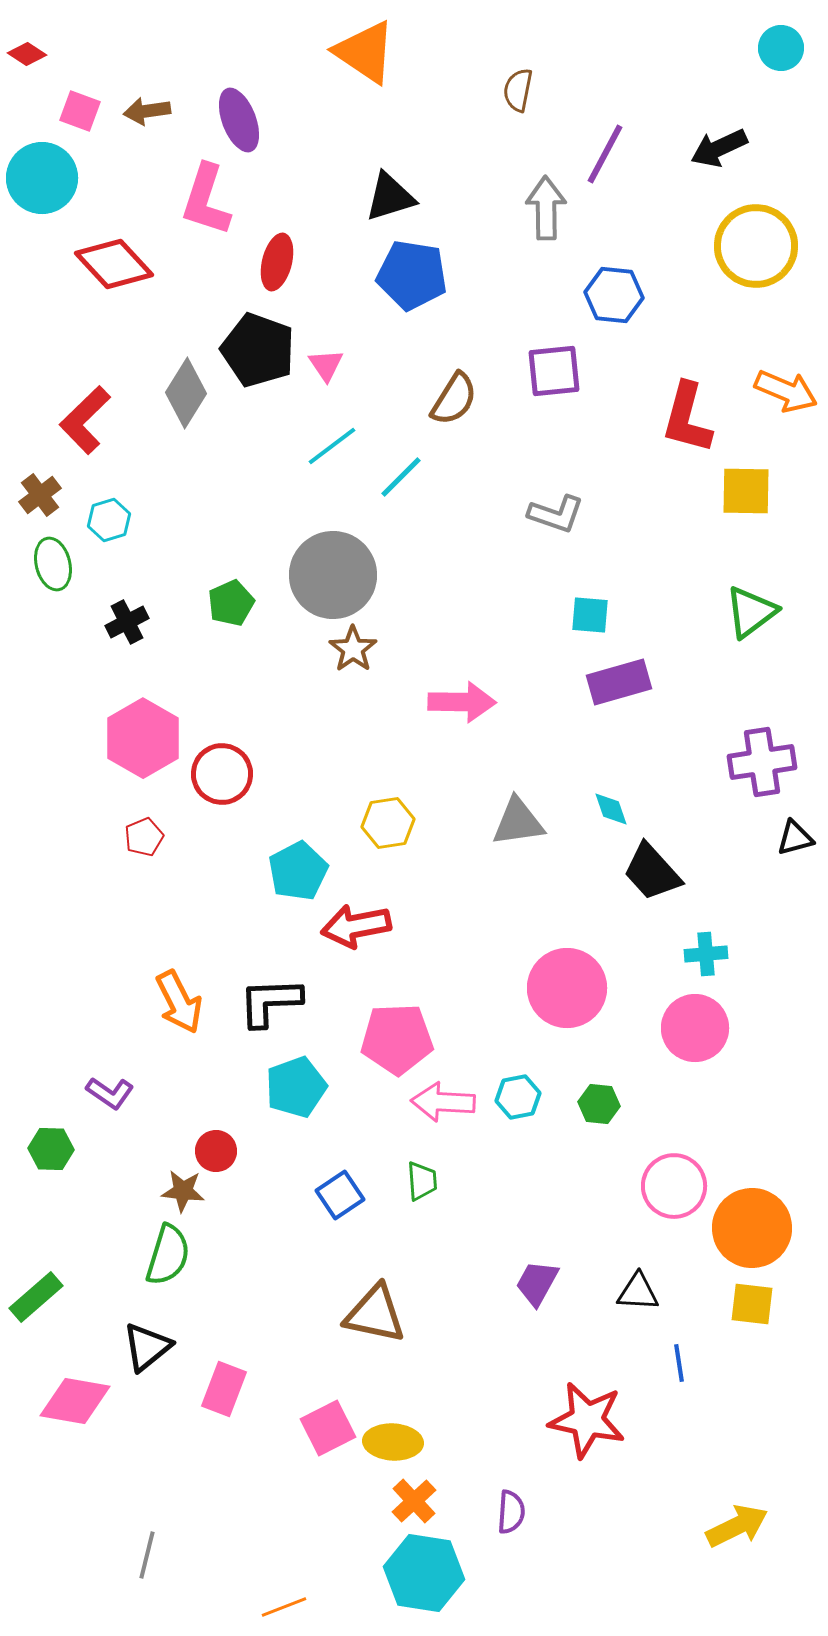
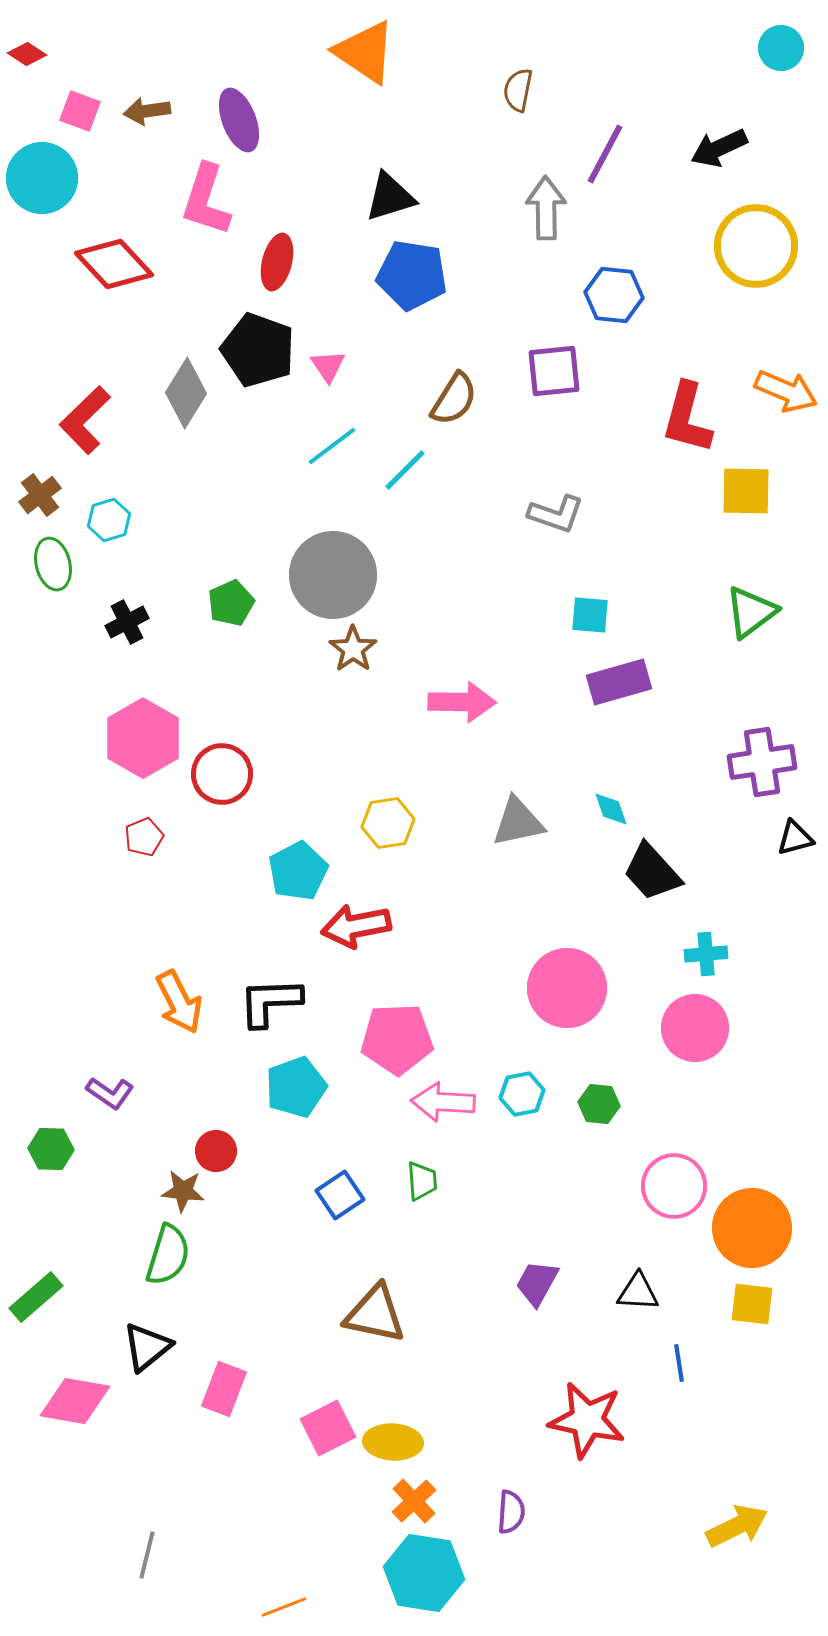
pink triangle at (326, 365): moved 2 px right, 1 px down
cyan line at (401, 477): moved 4 px right, 7 px up
gray triangle at (518, 822): rotated 4 degrees counterclockwise
cyan hexagon at (518, 1097): moved 4 px right, 3 px up
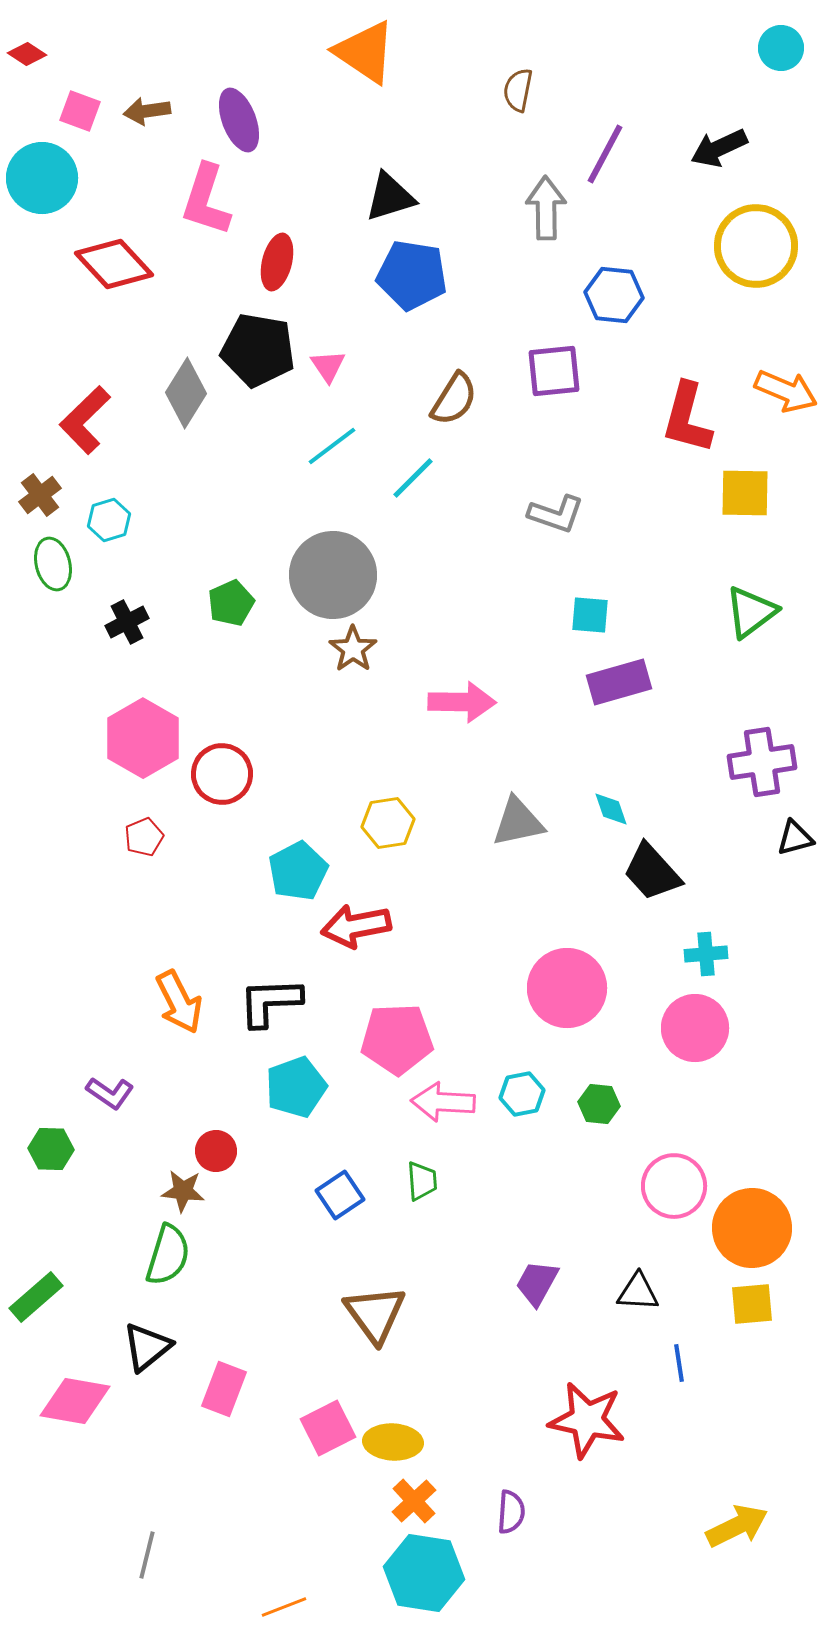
black pentagon at (258, 350): rotated 10 degrees counterclockwise
cyan line at (405, 470): moved 8 px right, 8 px down
yellow square at (746, 491): moved 1 px left, 2 px down
yellow square at (752, 1304): rotated 12 degrees counterclockwise
brown triangle at (375, 1314): rotated 42 degrees clockwise
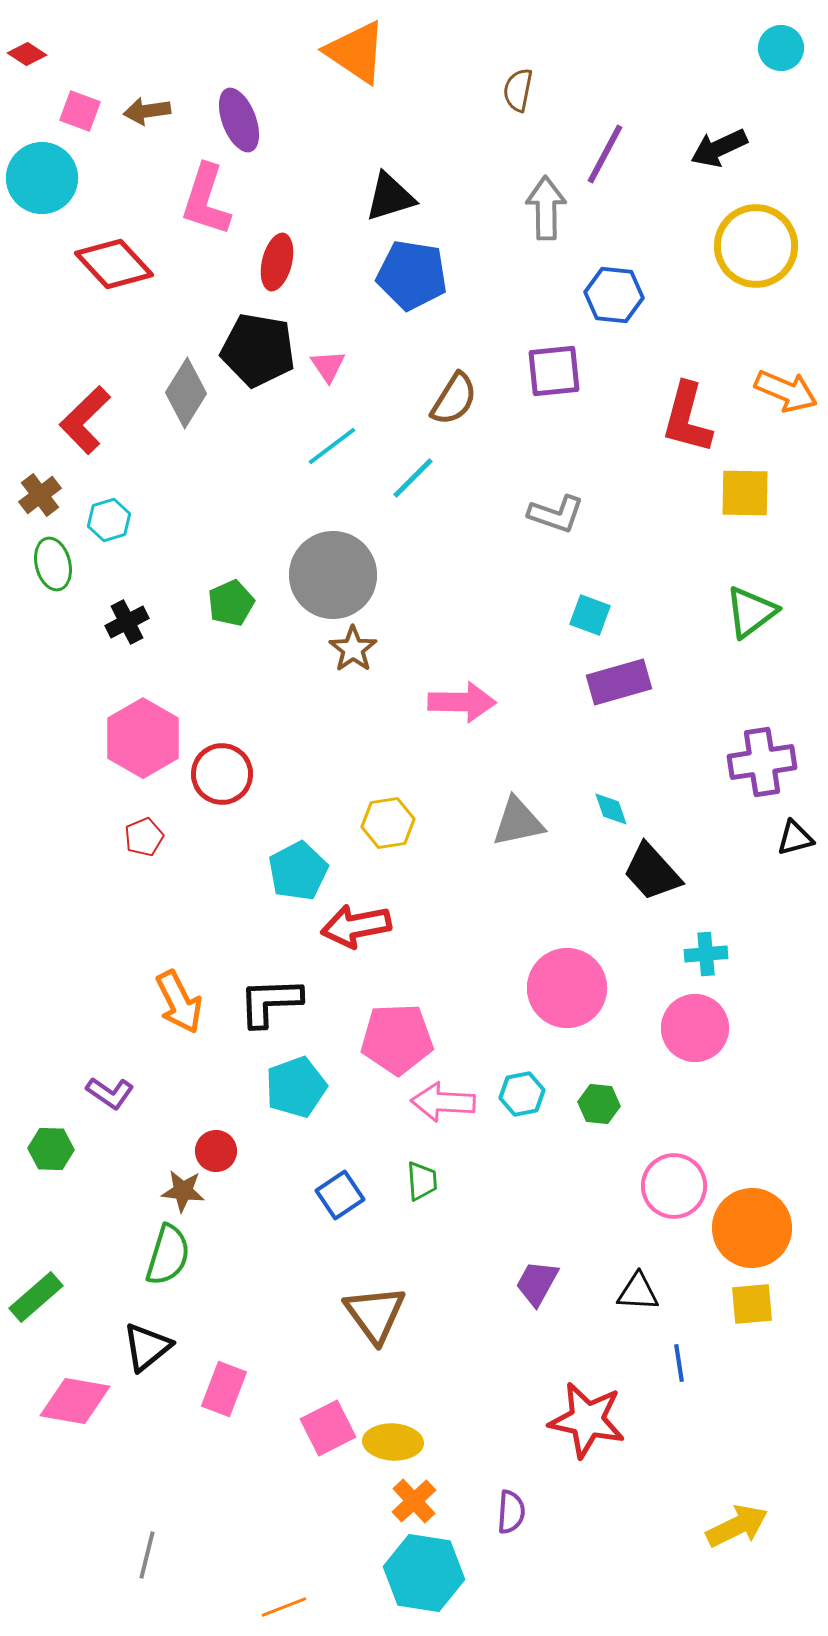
orange triangle at (365, 52): moved 9 px left
cyan square at (590, 615): rotated 15 degrees clockwise
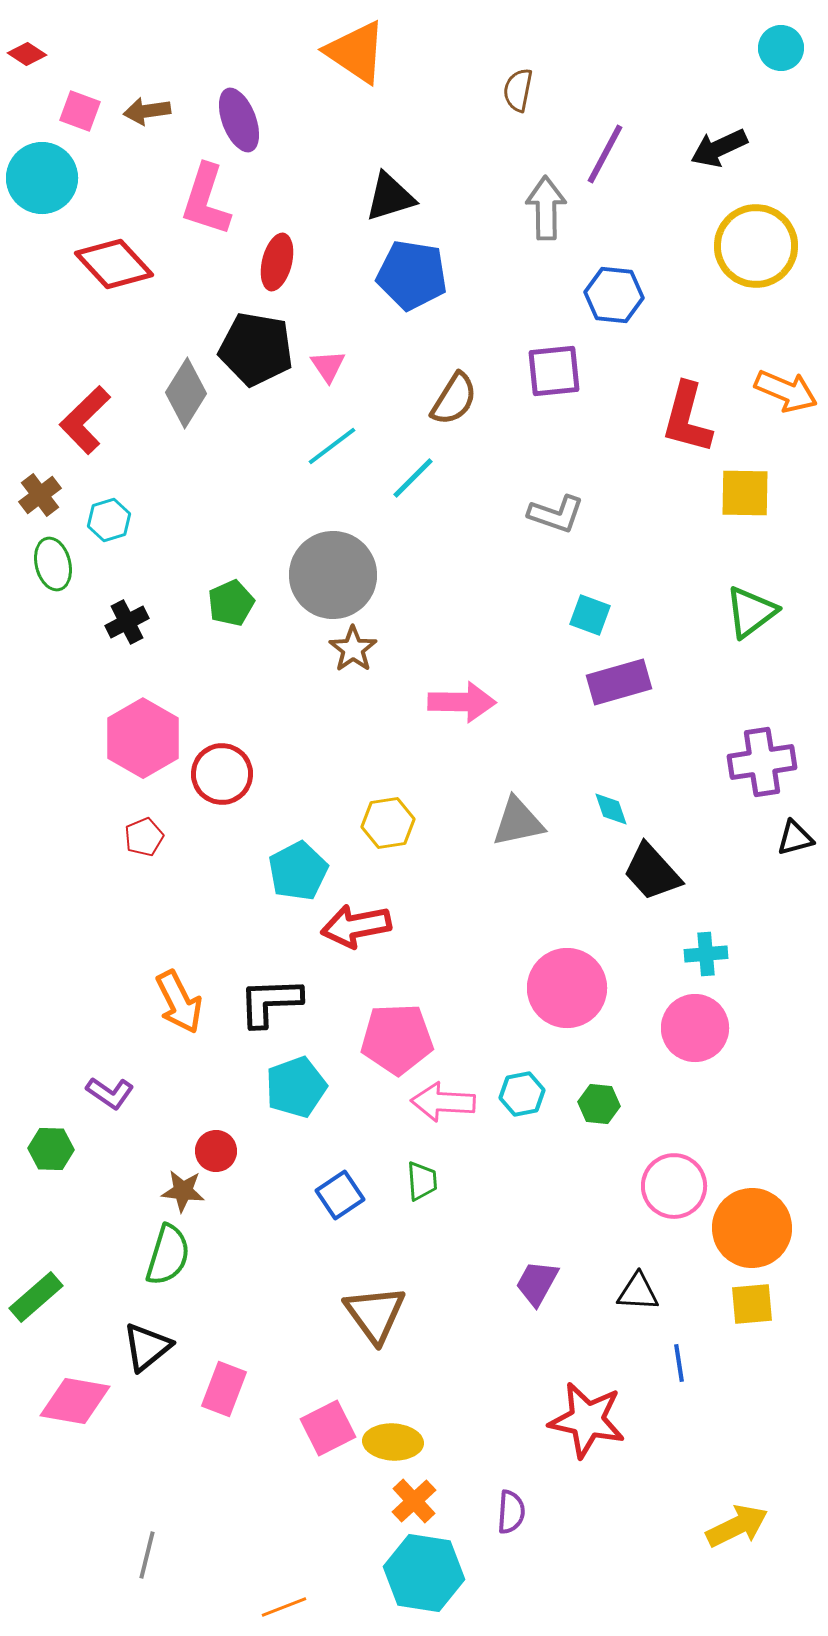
black pentagon at (258, 350): moved 2 px left, 1 px up
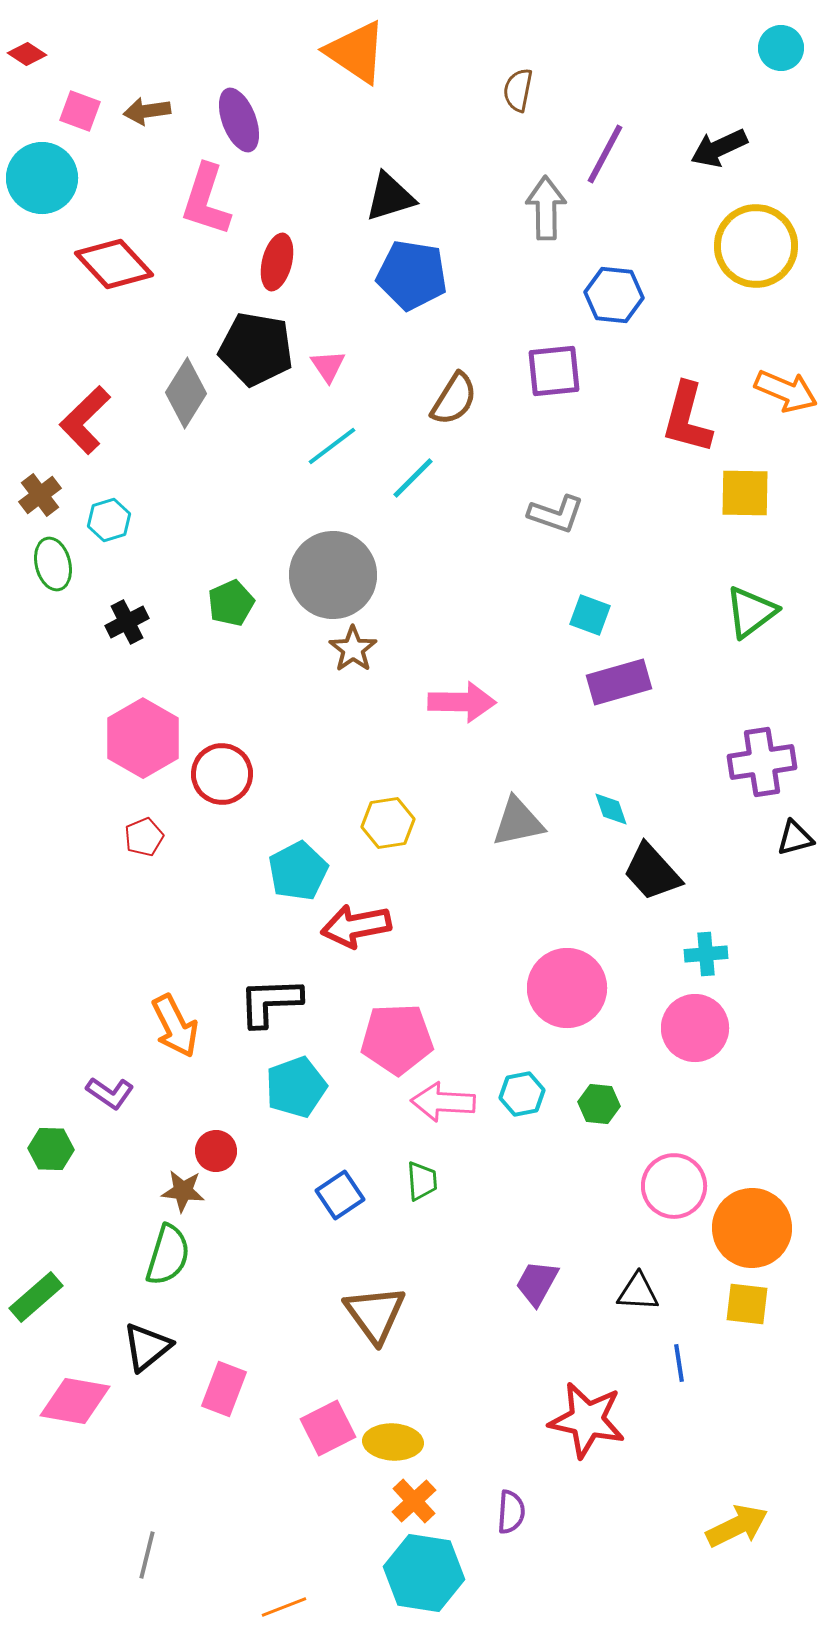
orange arrow at (179, 1002): moved 4 px left, 24 px down
yellow square at (752, 1304): moved 5 px left; rotated 12 degrees clockwise
